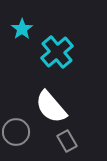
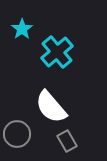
gray circle: moved 1 px right, 2 px down
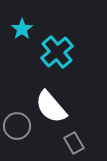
gray circle: moved 8 px up
gray rectangle: moved 7 px right, 2 px down
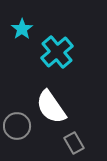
white semicircle: rotated 6 degrees clockwise
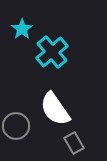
cyan cross: moved 5 px left
white semicircle: moved 4 px right, 2 px down
gray circle: moved 1 px left
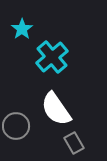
cyan cross: moved 5 px down
white semicircle: moved 1 px right
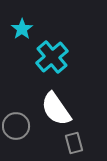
gray rectangle: rotated 15 degrees clockwise
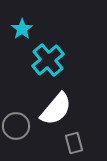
cyan cross: moved 4 px left, 3 px down
white semicircle: rotated 105 degrees counterclockwise
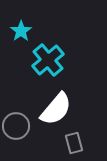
cyan star: moved 1 px left, 2 px down
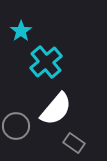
cyan cross: moved 2 px left, 2 px down
gray rectangle: rotated 40 degrees counterclockwise
